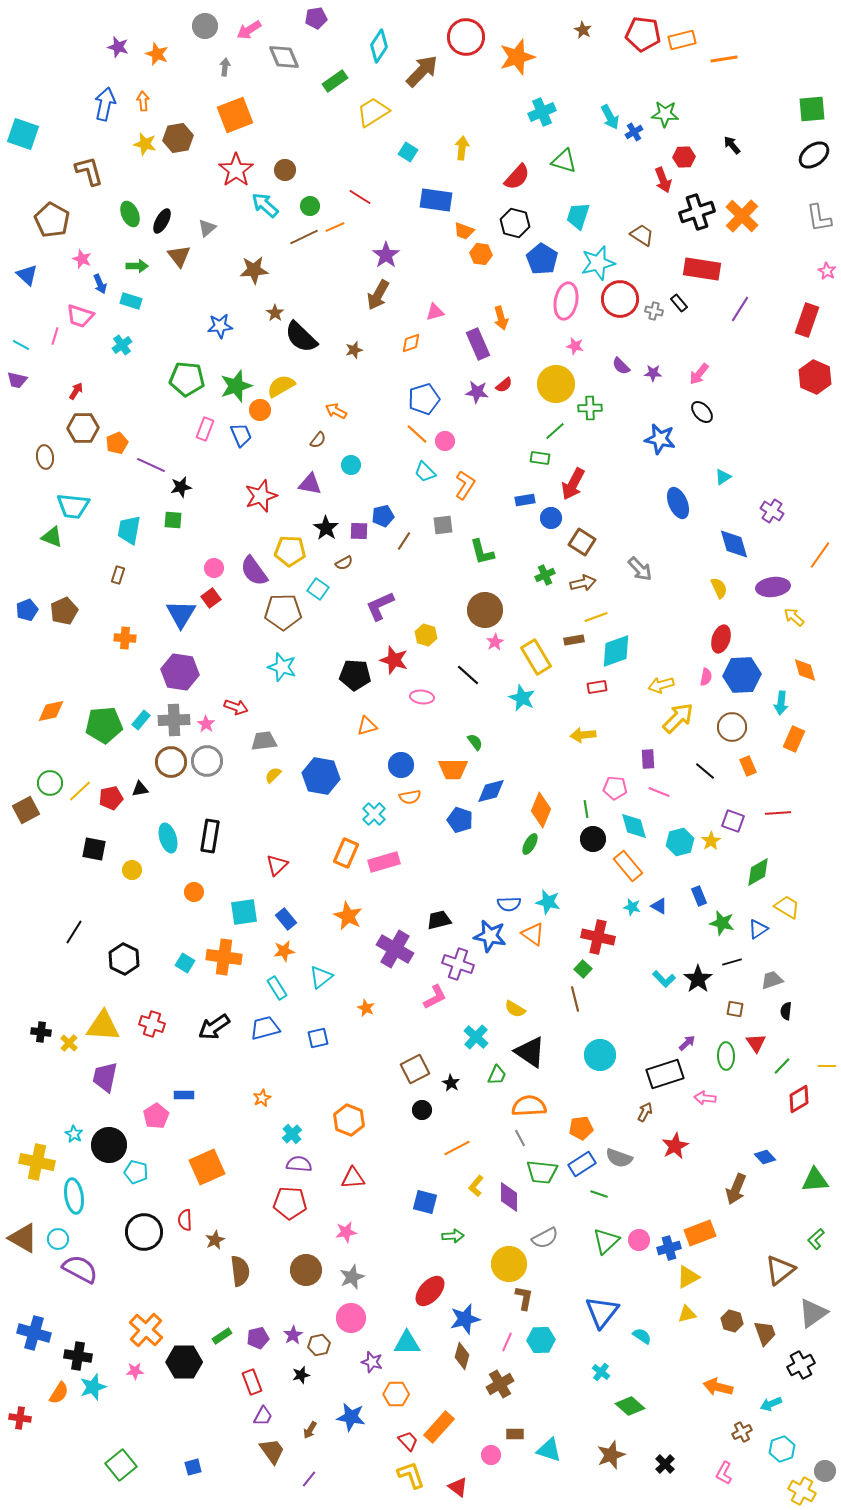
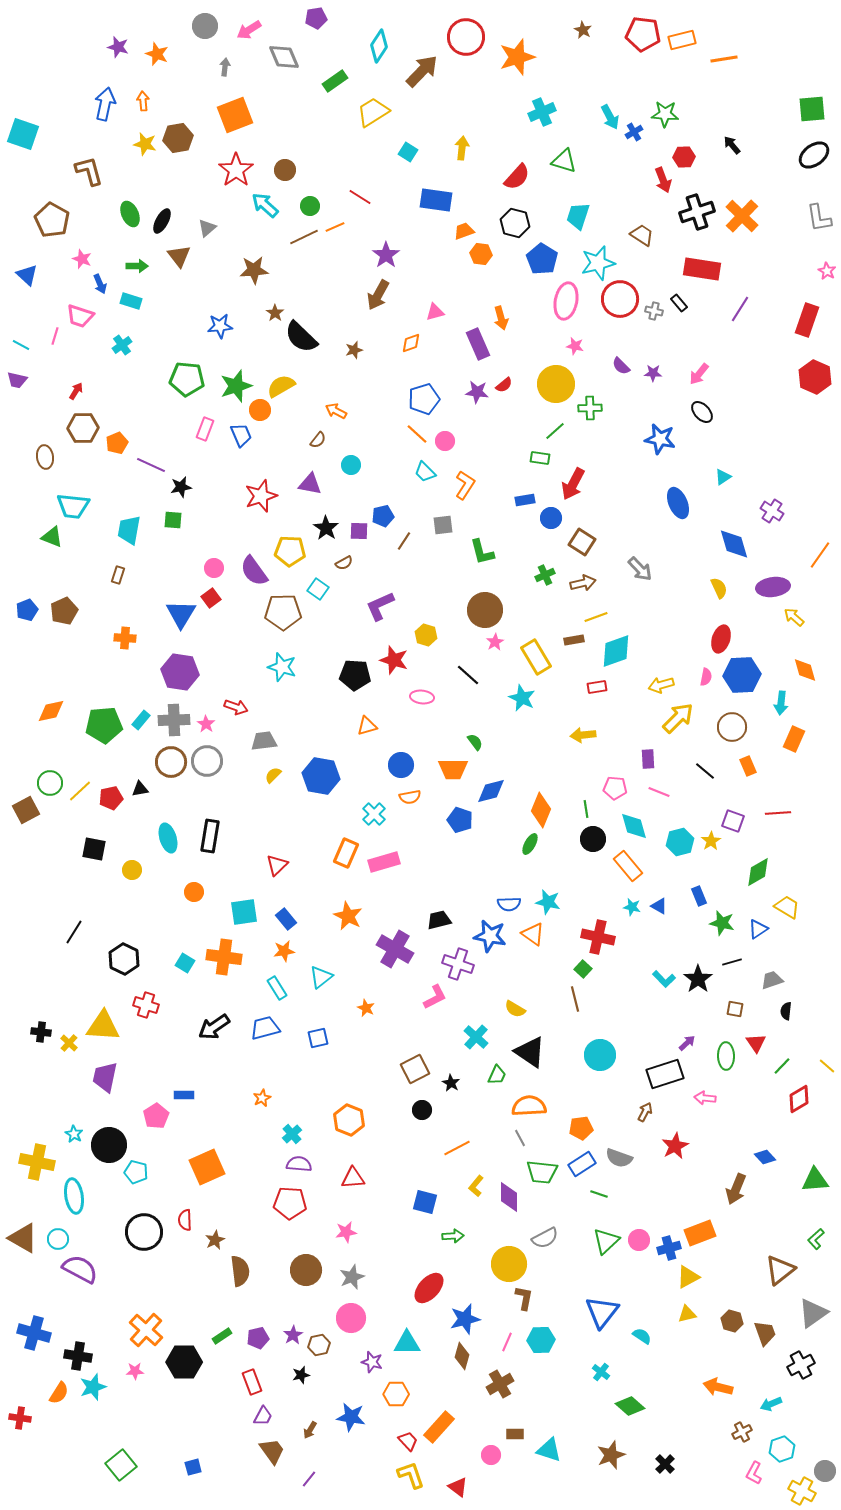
orange trapezoid at (464, 231): rotated 140 degrees clockwise
red cross at (152, 1024): moved 6 px left, 19 px up
yellow line at (827, 1066): rotated 42 degrees clockwise
red ellipse at (430, 1291): moved 1 px left, 3 px up
pink L-shape at (724, 1473): moved 30 px right
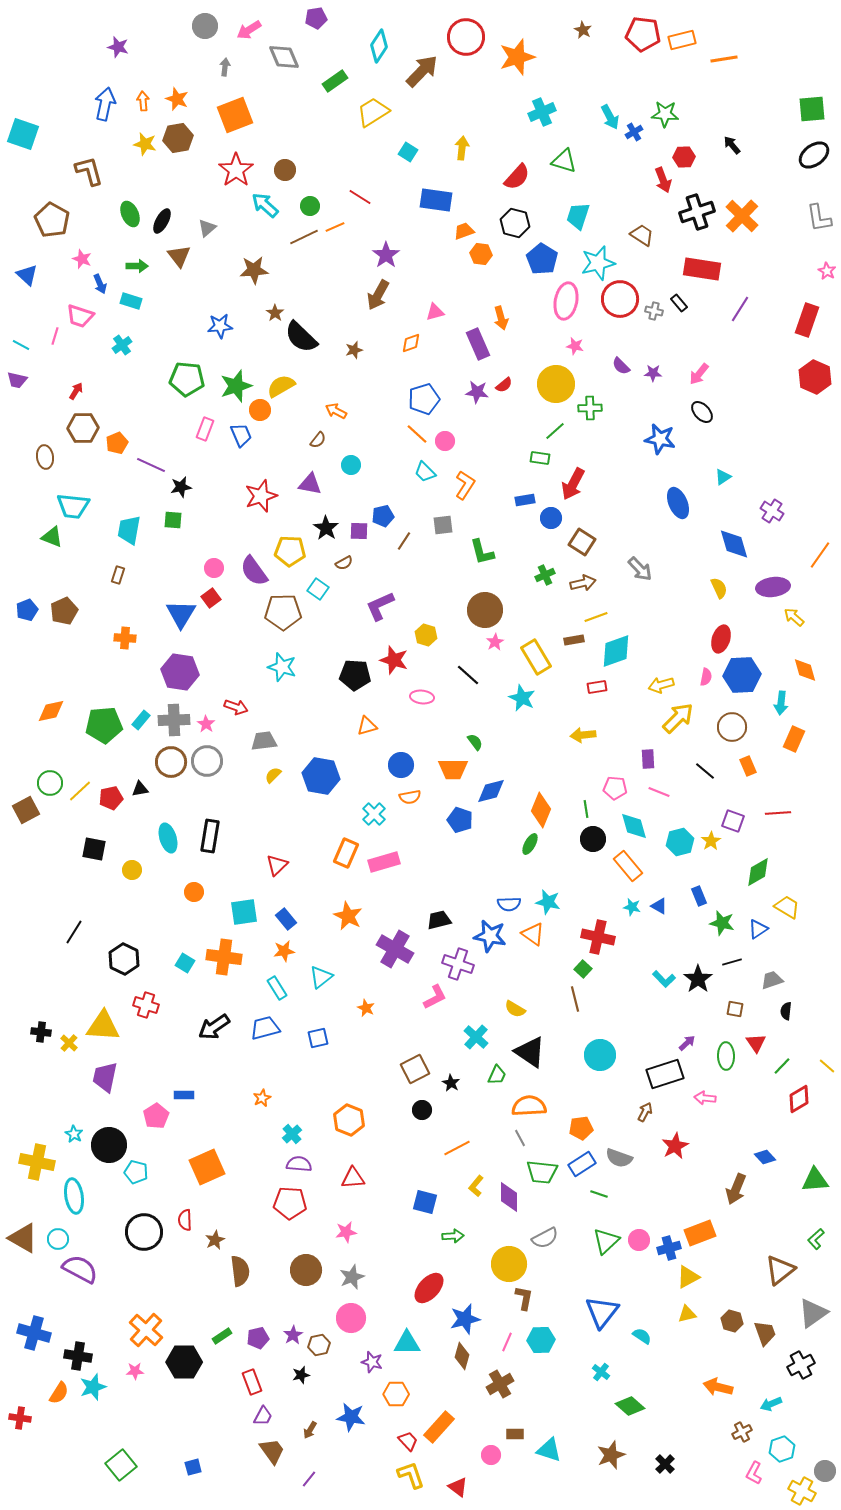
orange star at (157, 54): moved 20 px right, 45 px down
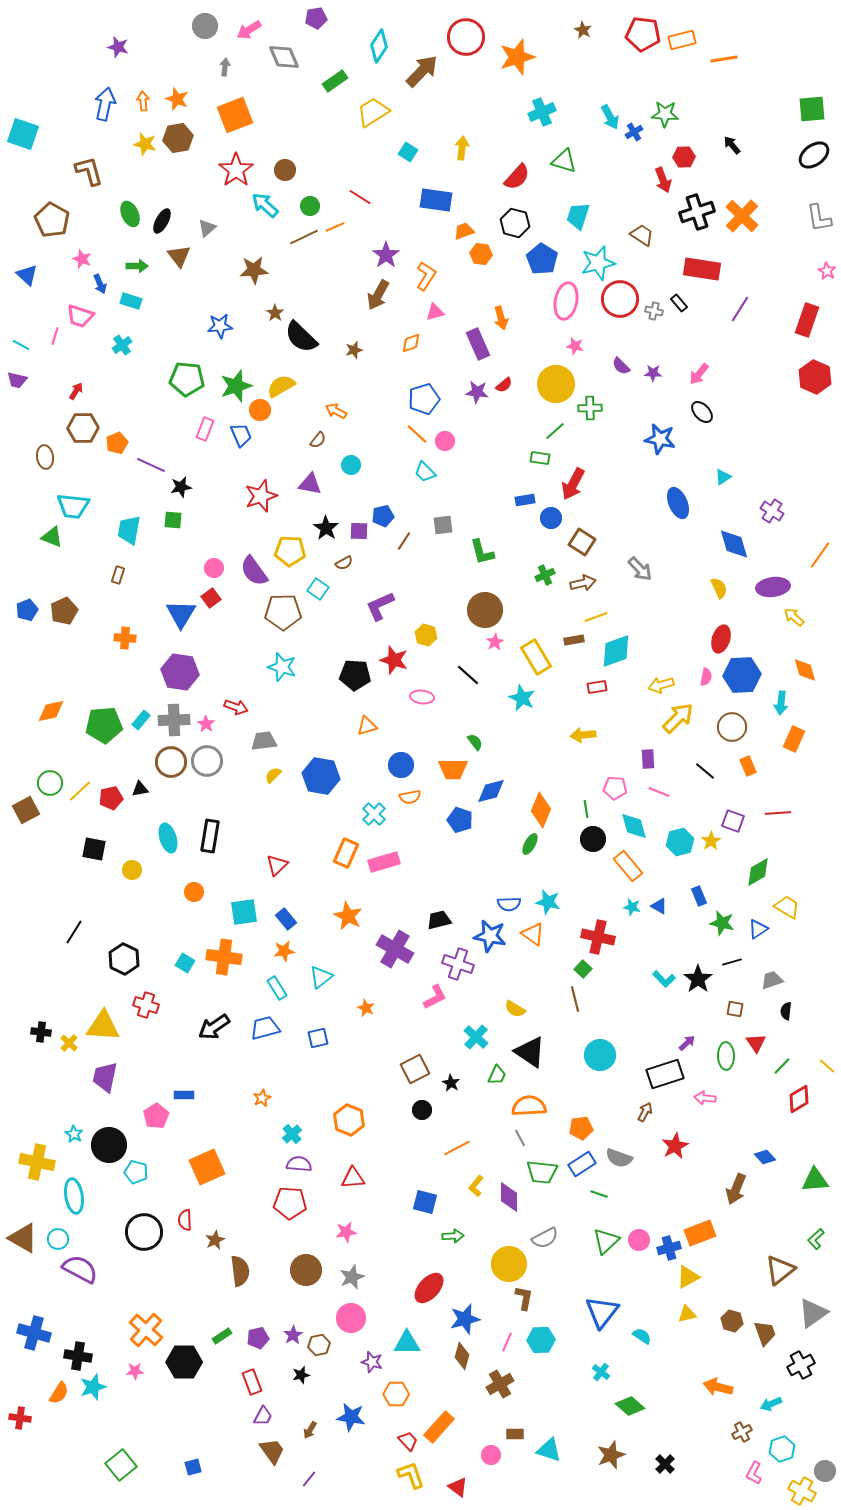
orange L-shape at (465, 485): moved 39 px left, 209 px up
